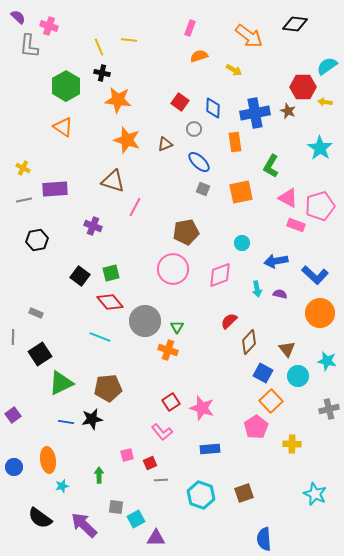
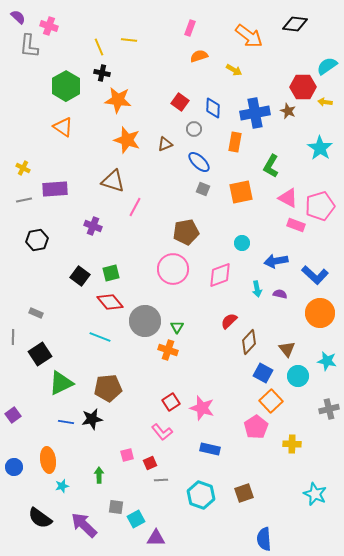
orange rectangle at (235, 142): rotated 18 degrees clockwise
blue rectangle at (210, 449): rotated 18 degrees clockwise
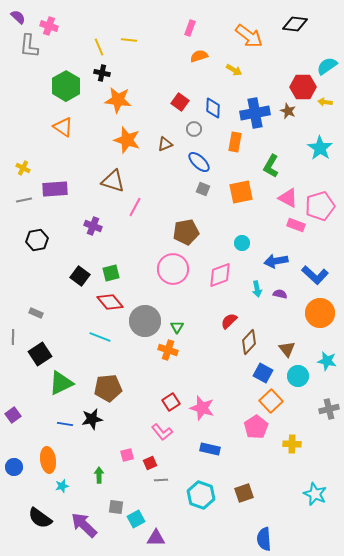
blue line at (66, 422): moved 1 px left, 2 px down
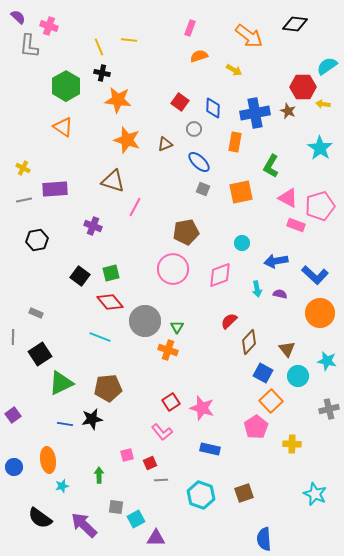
yellow arrow at (325, 102): moved 2 px left, 2 px down
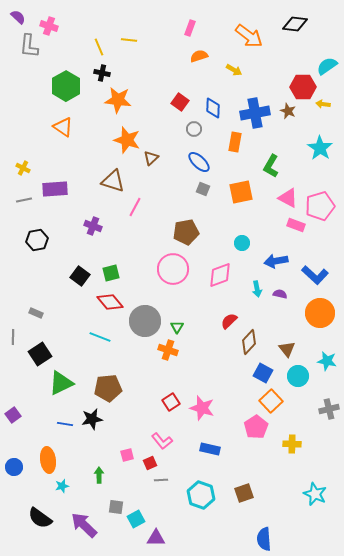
brown triangle at (165, 144): moved 14 px left, 14 px down; rotated 21 degrees counterclockwise
pink L-shape at (162, 432): moved 9 px down
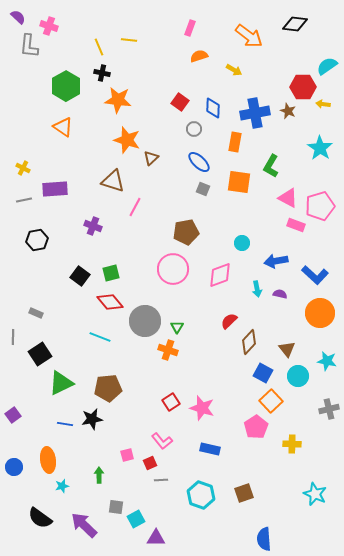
orange square at (241, 192): moved 2 px left, 10 px up; rotated 20 degrees clockwise
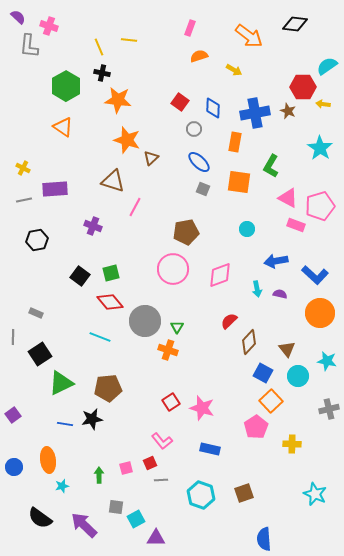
cyan circle at (242, 243): moved 5 px right, 14 px up
pink square at (127, 455): moved 1 px left, 13 px down
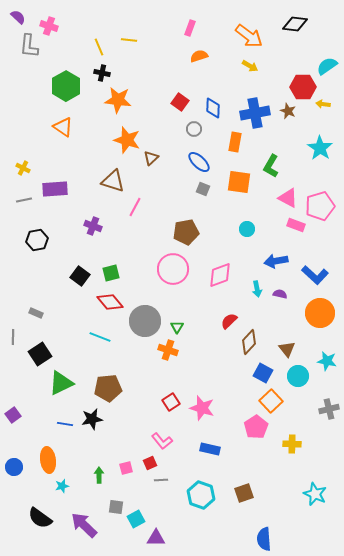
yellow arrow at (234, 70): moved 16 px right, 4 px up
